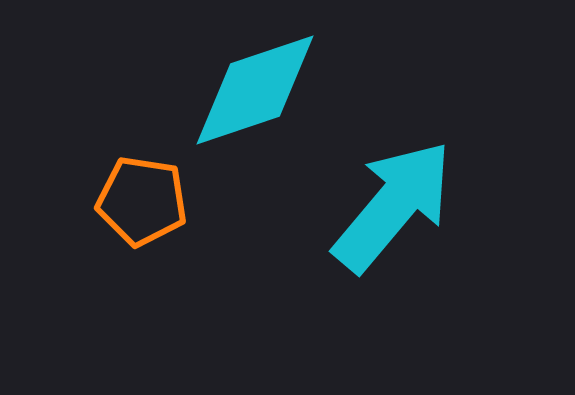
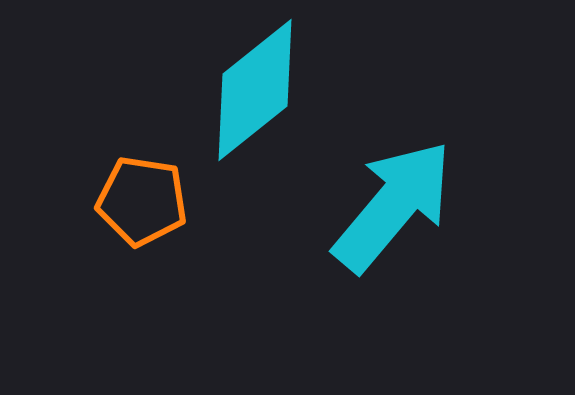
cyan diamond: rotated 20 degrees counterclockwise
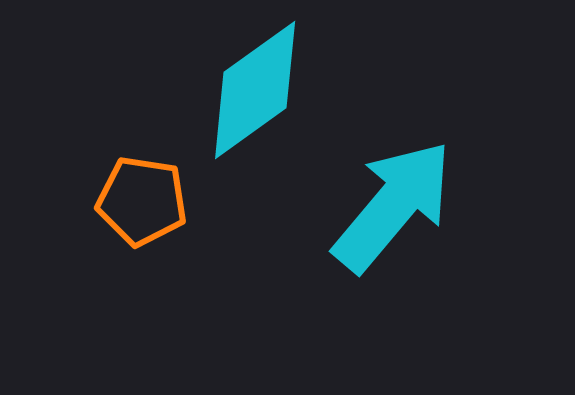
cyan diamond: rotated 3 degrees clockwise
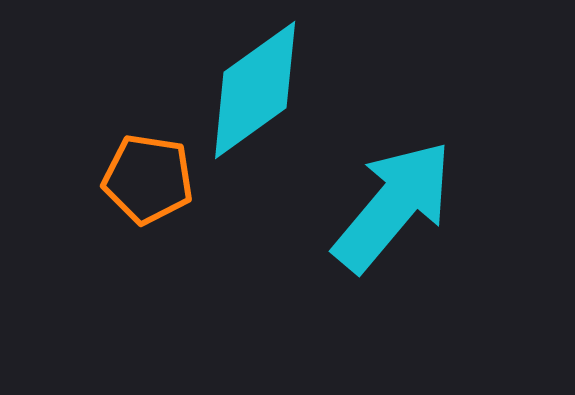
orange pentagon: moved 6 px right, 22 px up
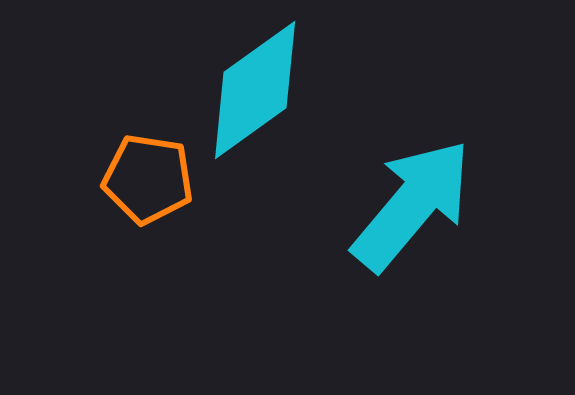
cyan arrow: moved 19 px right, 1 px up
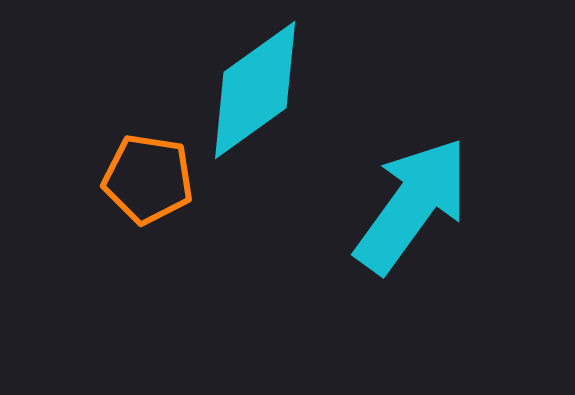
cyan arrow: rotated 4 degrees counterclockwise
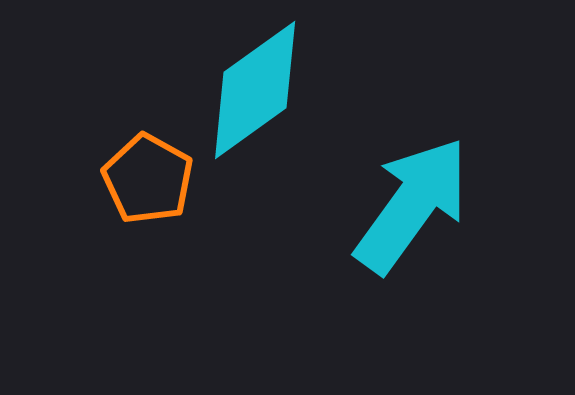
orange pentagon: rotated 20 degrees clockwise
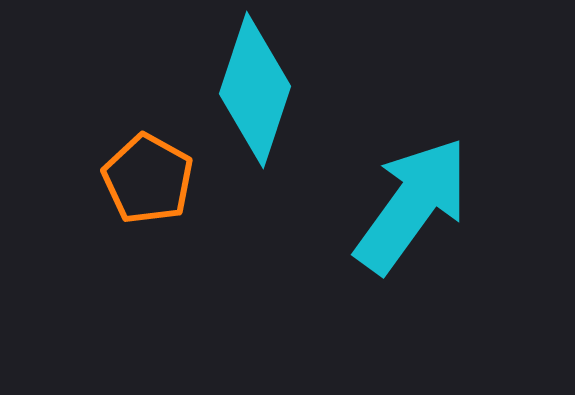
cyan diamond: rotated 36 degrees counterclockwise
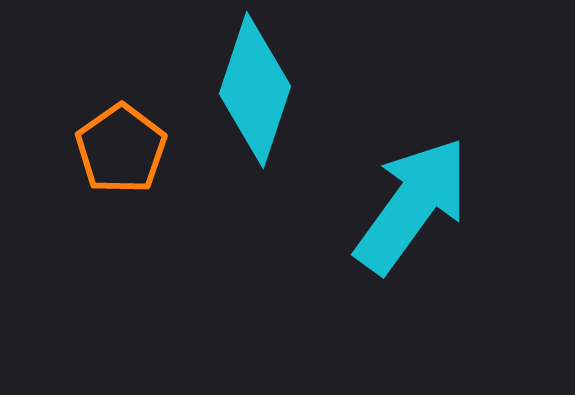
orange pentagon: moved 27 px left, 30 px up; rotated 8 degrees clockwise
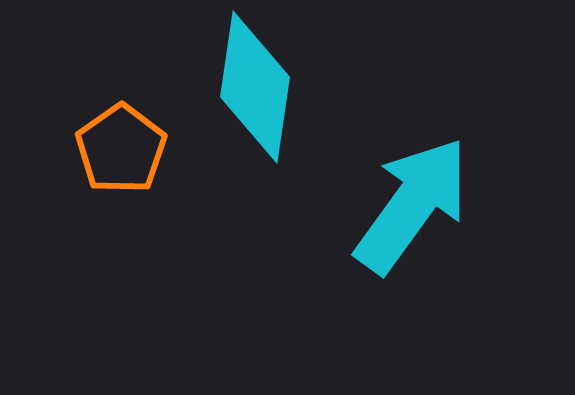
cyan diamond: moved 3 px up; rotated 10 degrees counterclockwise
